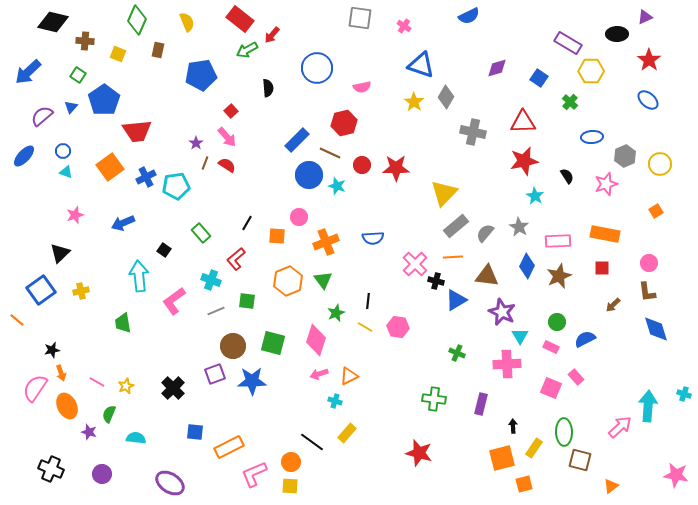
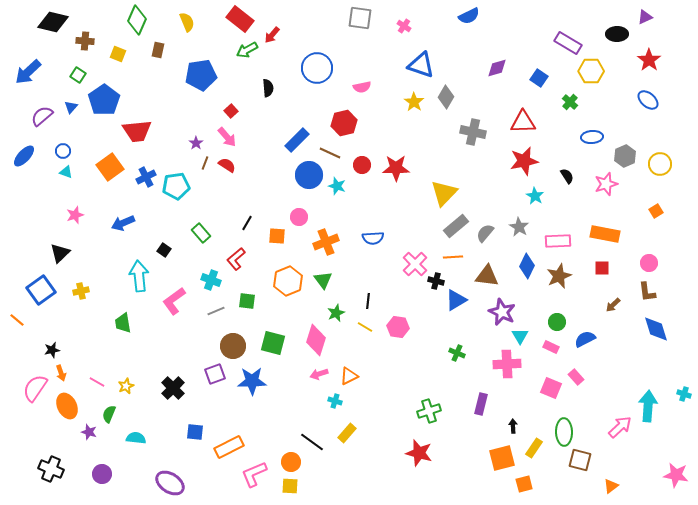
green cross at (434, 399): moved 5 px left, 12 px down; rotated 25 degrees counterclockwise
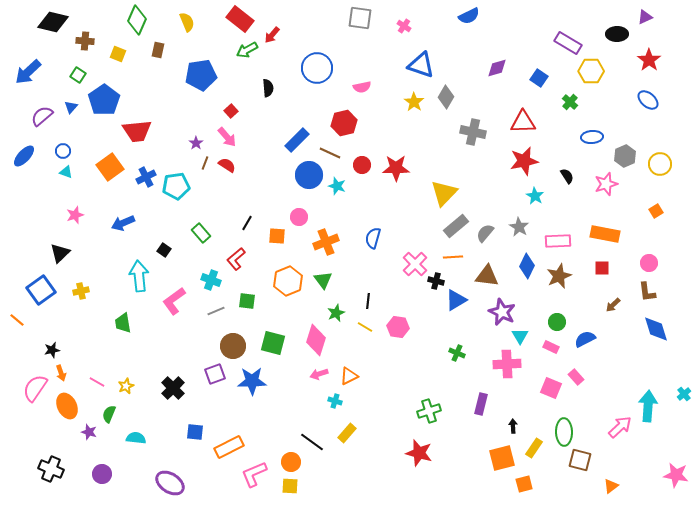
blue semicircle at (373, 238): rotated 110 degrees clockwise
cyan cross at (684, 394): rotated 32 degrees clockwise
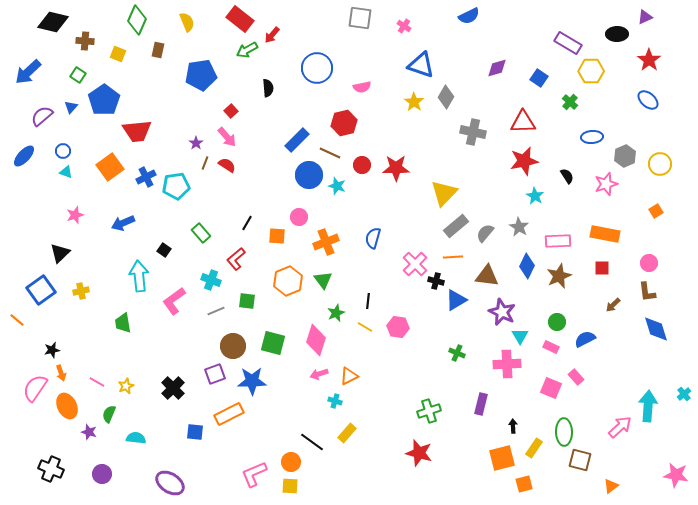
orange rectangle at (229, 447): moved 33 px up
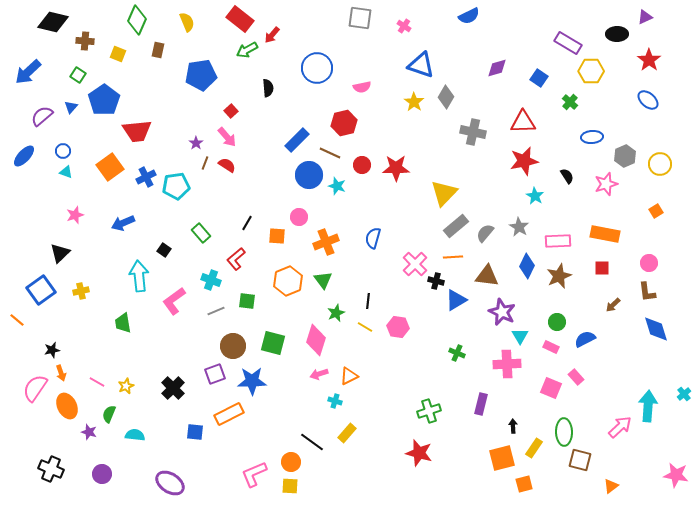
cyan semicircle at (136, 438): moved 1 px left, 3 px up
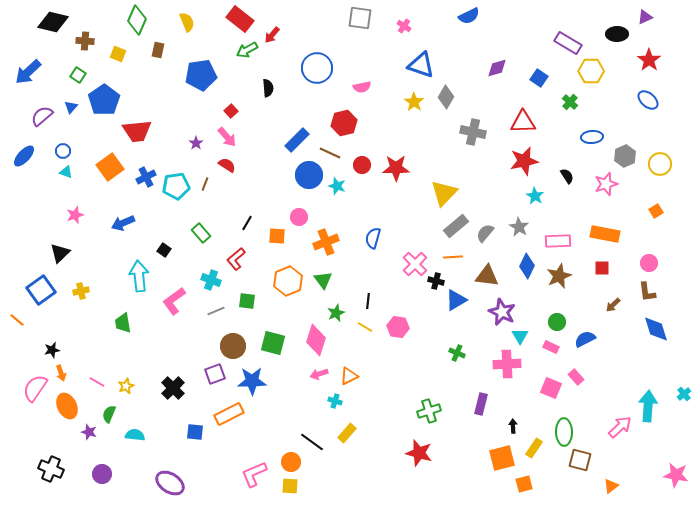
brown line at (205, 163): moved 21 px down
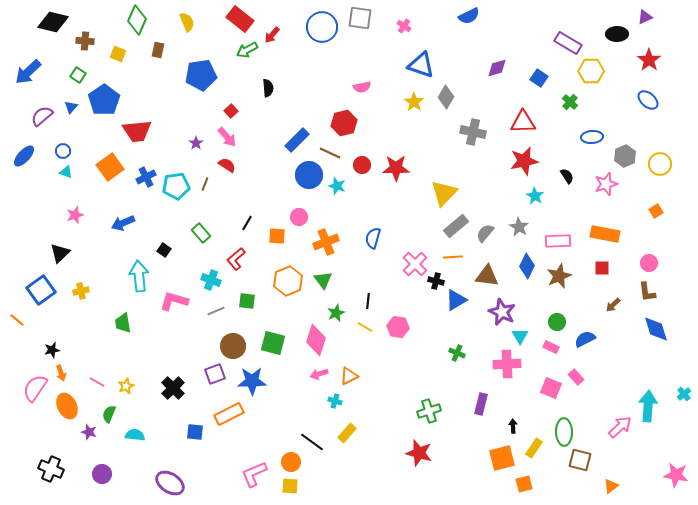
blue circle at (317, 68): moved 5 px right, 41 px up
pink L-shape at (174, 301): rotated 52 degrees clockwise
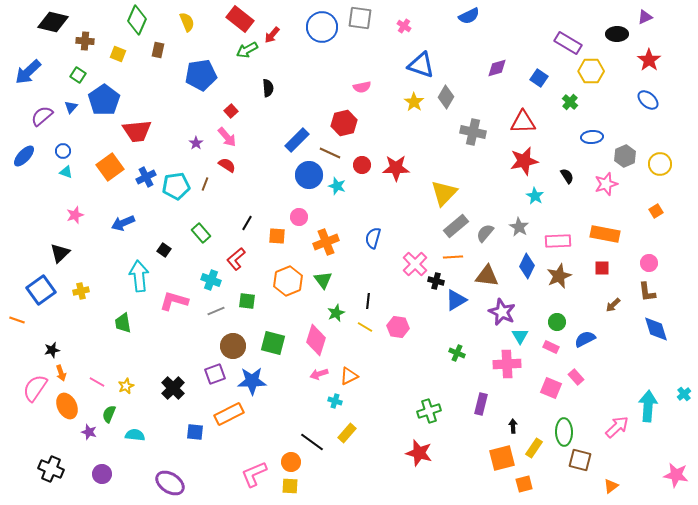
orange line at (17, 320): rotated 21 degrees counterclockwise
pink arrow at (620, 427): moved 3 px left
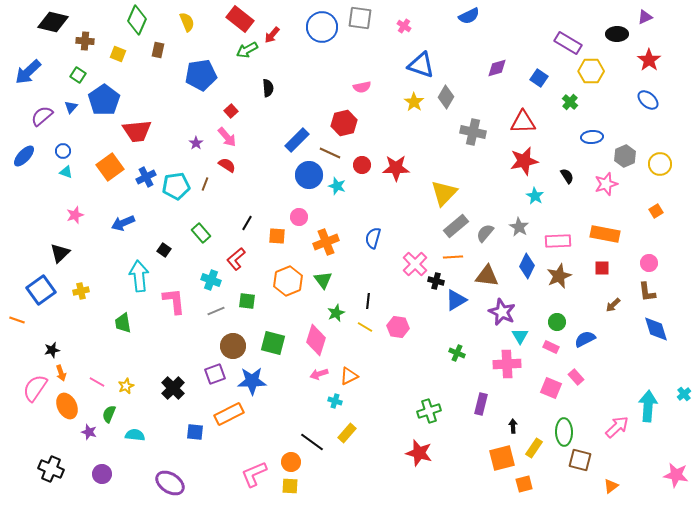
pink L-shape at (174, 301): rotated 68 degrees clockwise
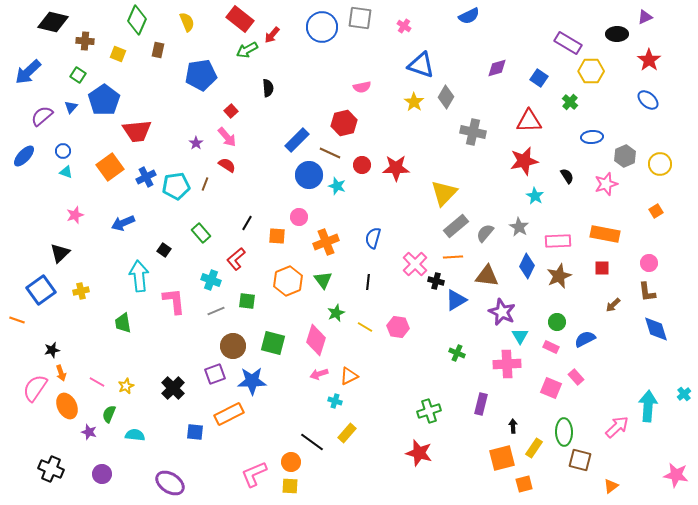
red triangle at (523, 122): moved 6 px right, 1 px up
black line at (368, 301): moved 19 px up
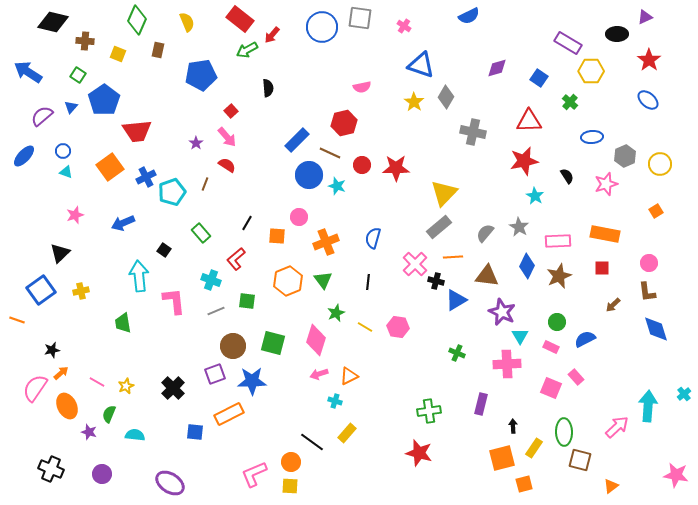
blue arrow at (28, 72): rotated 76 degrees clockwise
cyan pentagon at (176, 186): moved 4 px left, 6 px down; rotated 12 degrees counterclockwise
gray rectangle at (456, 226): moved 17 px left, 1 px down
orange arrow at (61, 373): rotated 112 degrees counterclockwise
green cross at (429, 411): rotated 10 degrees clockwise
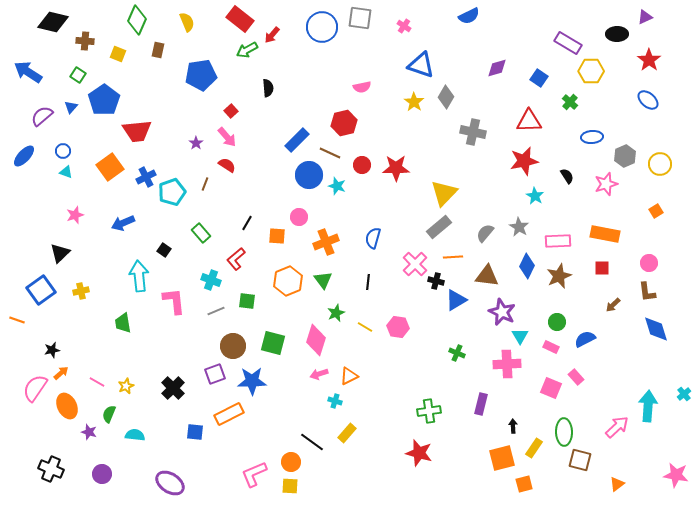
orange triangle at (611, 486): moved 6 px right, 2 px up
